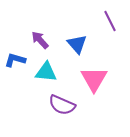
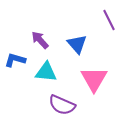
purple line: moved 1 px left, 1 px up
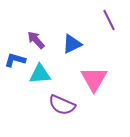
purple arrow: moved 4 px left
blue triangle: moved 5 px left; rotated 45 degrees clockwise
cyan triangle: moved 6 px left, 2 px down; rotated 10 degrees counterclockwise
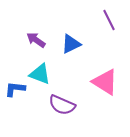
purple arrow: rotated 12 degrees counterclockwise
blue triangle: moved 1 px left
blue L-shape: moved 29 px down; rotated 10 degrees counterclockwise
cyan triangle: rotated 25 degrees clockwise
pink triangle: moved 11 px right, 3 px down; rotated 28 degrees counterclockwise
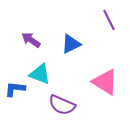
purple arrow: moved 5 px left
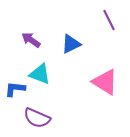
purple semicircle: moved 25 px left, 13 px down
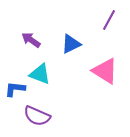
purple line: rotated 55 degrees clockwise
pink triangle: moved 11 px up
purple semicircle: moved 2 px up
